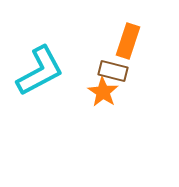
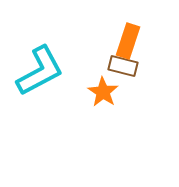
brown rectangle: moved 10 px right, 5 px up
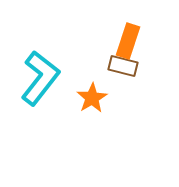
cyan L-shape: moved 7 px down; rotated 24 degrees counterclockwise
orange star: moved 11 px left, 6 px down; rotated 8 degrees clockwise
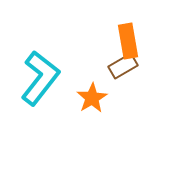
orange rectangle: rotated 28 degrees counterclockwise
brown rectangle: rotated 44 degrees counterclockwise
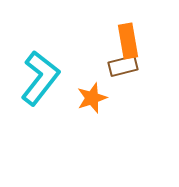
brown rectangle: rotated 16 degrees clockwise
orange star: rotated 12 degrees clockwise
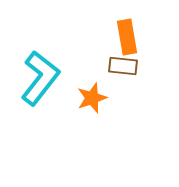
orange rectangle: moved 1 px left, 4 px up
brown rectangle: rotated 20 degrees clockwise
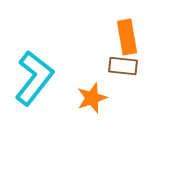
cyan L-shape: moved 6 px left
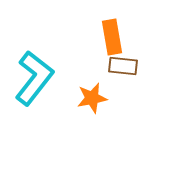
orange rectangle: moved 15 px left
orange star: rotated 8 degrees clockwise
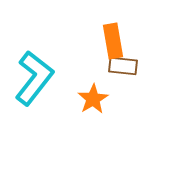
orange rectangle: moved 1 px right, 4 px down
orange star: moved 1 px right, 1 px down; rotated 20 degrees counterclockwise
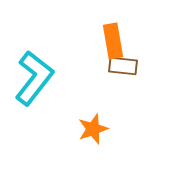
orange star: moved 30 px down; rotated 12 degrees clockwise
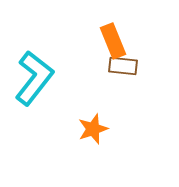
orange rectangle: rotated 12 degrees counterclockwise
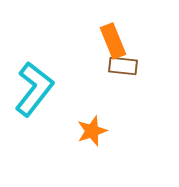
cyan L-shape: moved 11 px down
orange star: moved 1 px left, 2 px down
